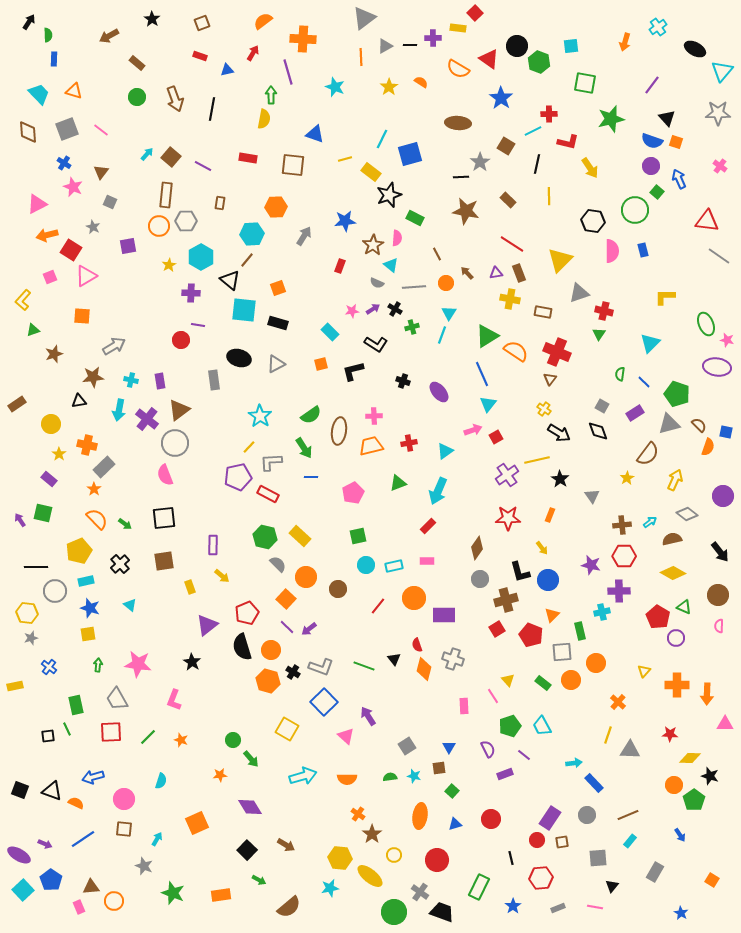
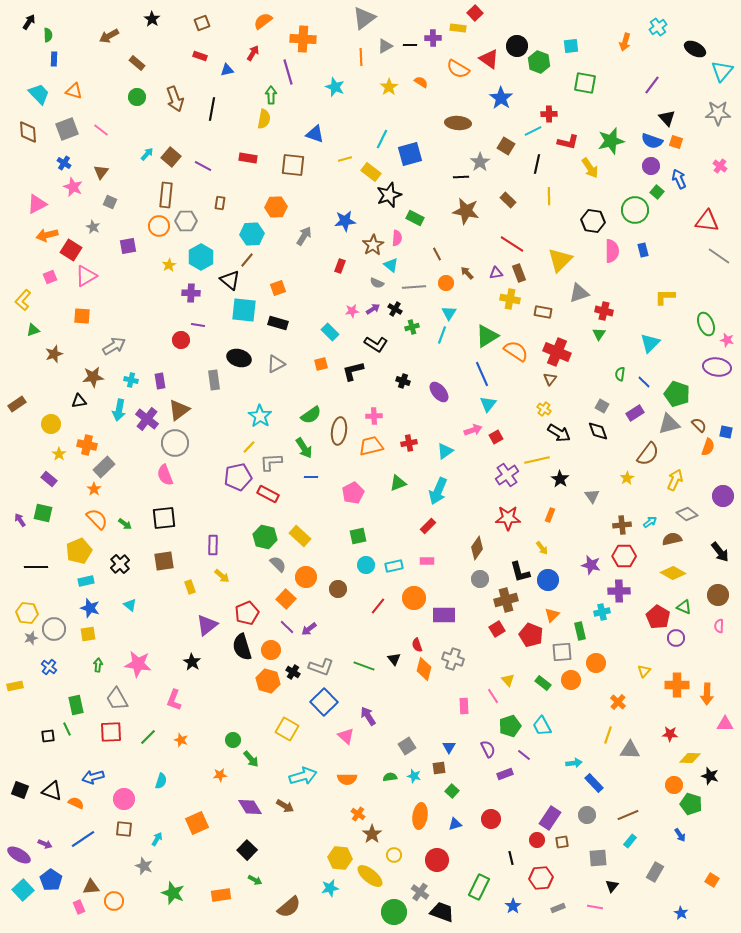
green star at (611, 119): moved 22 px down
gray circle at (55, 591): moved 1 px left, 38 px down
green pentagon at (694, 800): moved 3 px left, 4 px down; rotated 20 degrees counterclockwise
brown arrow at (286, 845): moved 1 px left, 39 px up
green arrow at (259, 880): moved 4 px left
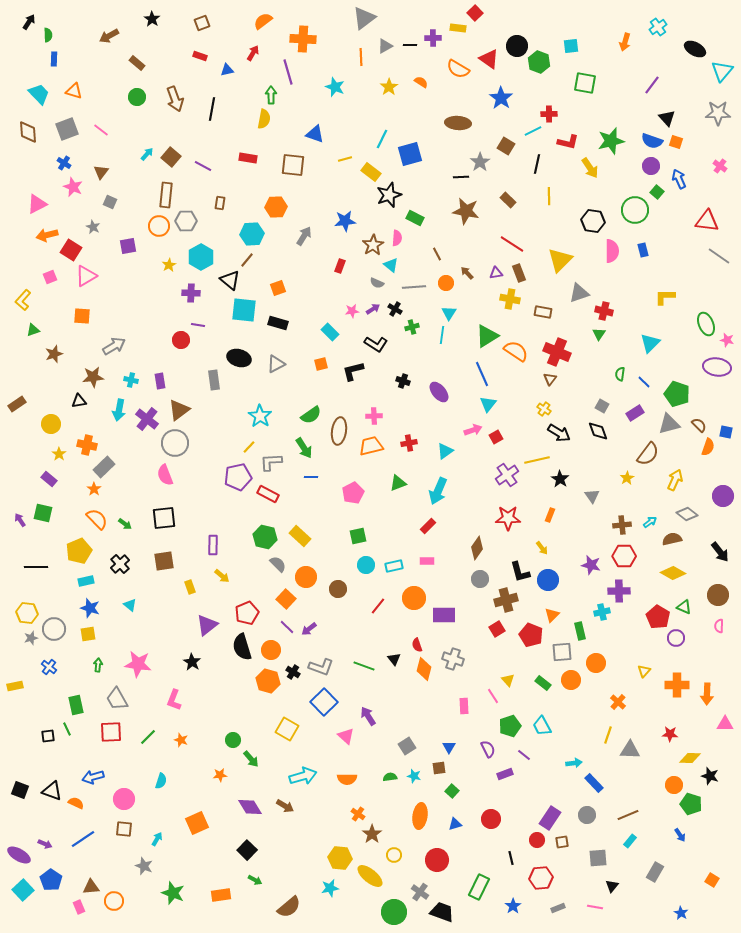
cyan line at (442, 335): rotated 12 degrees counterclockwise
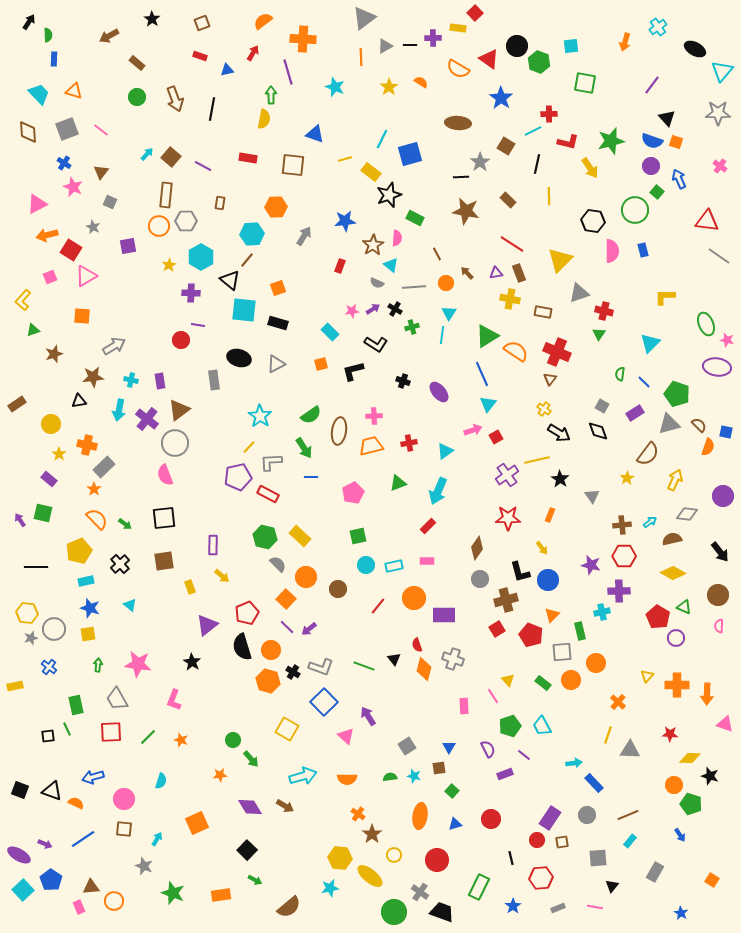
gray diamond at (687, 514): rotated 30 degrees counterclockwise
yellow triangle at (644, 671): moved 3 px right, 5 px down
pink triangle at (725, 724): rotated 18 degrees clockwise
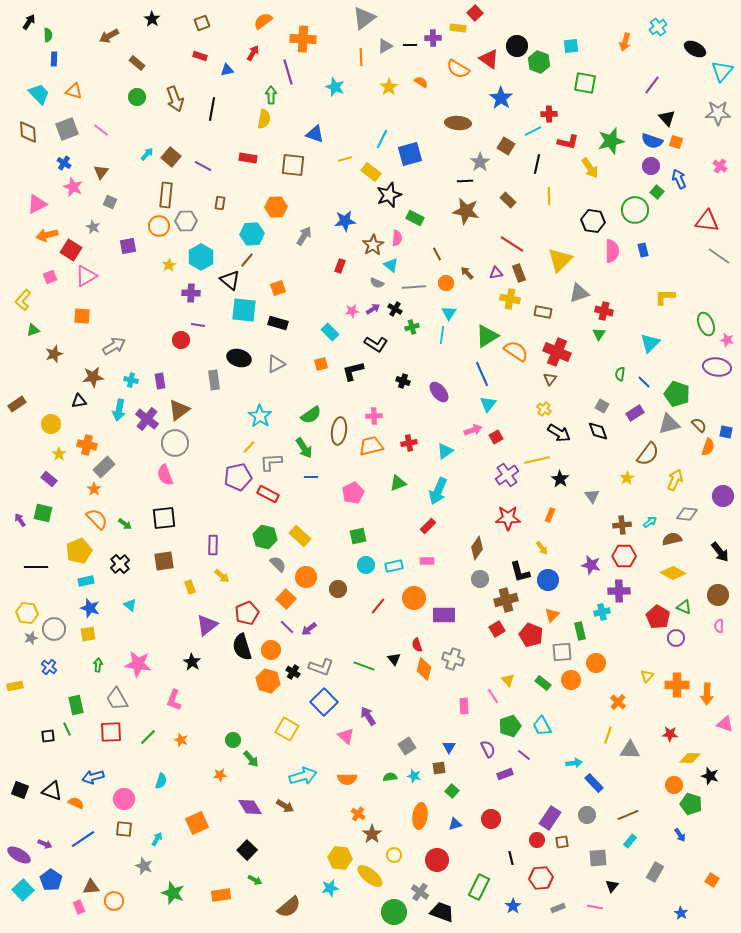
black line at (461, 177): moved 4 px right, 4 px down
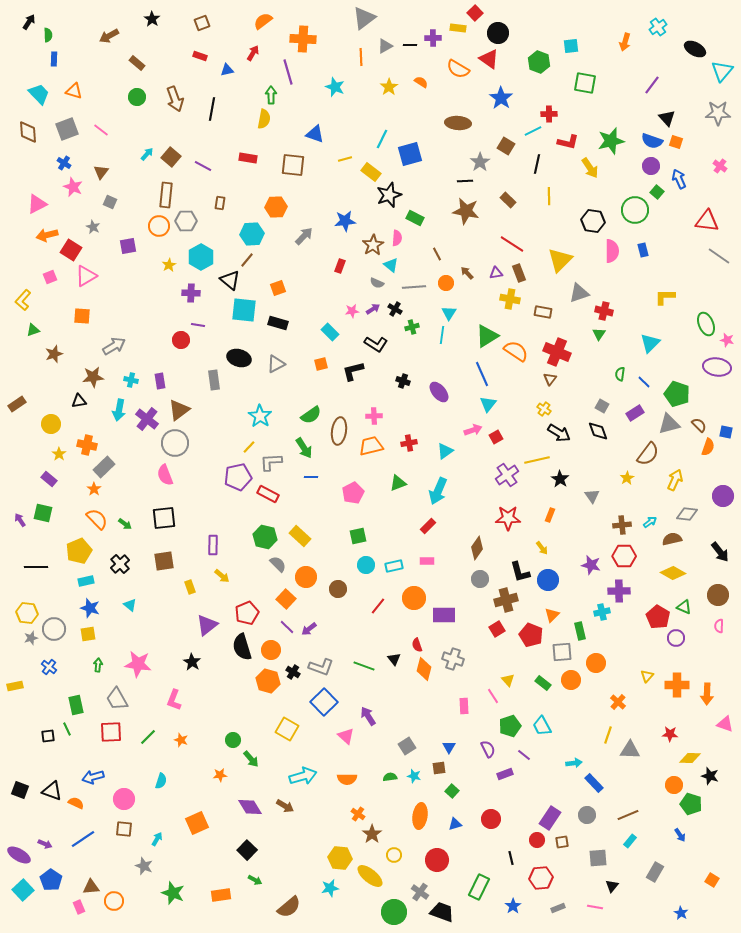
black circle at (517, 46): moved 19 px left, 13 px up
gray arrow at (304, 236): rotated 12 degrees clockwise
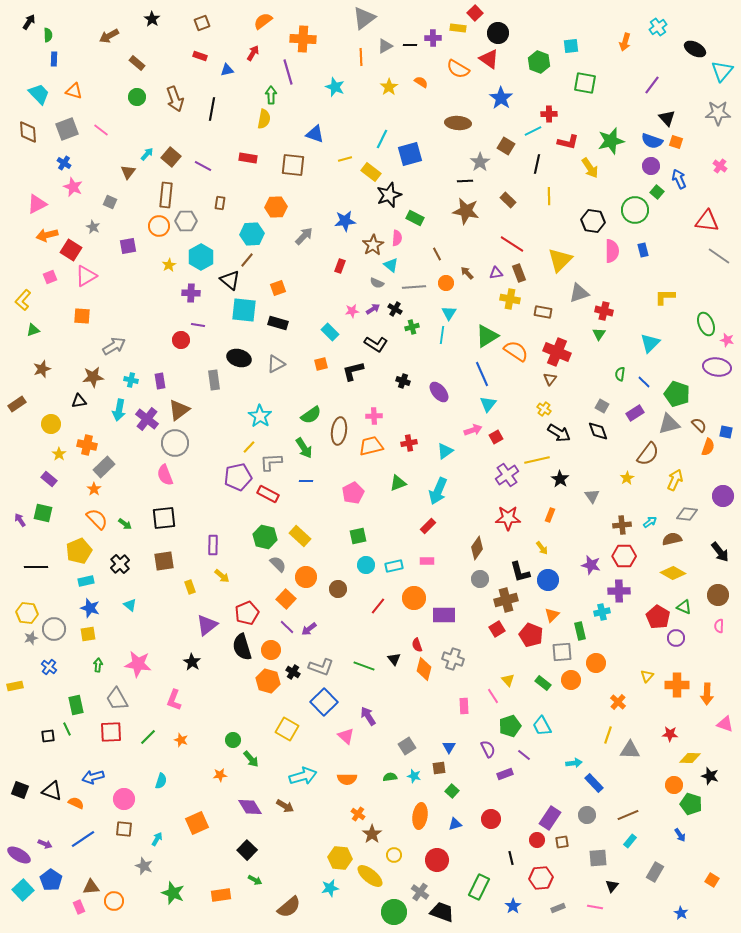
brown triangle at (101, 172): moved 27 px right
brown star at (54, 354): moved 12 px left, 15 px down
blue line at (311, 477): moved 5 px left, 4 px down
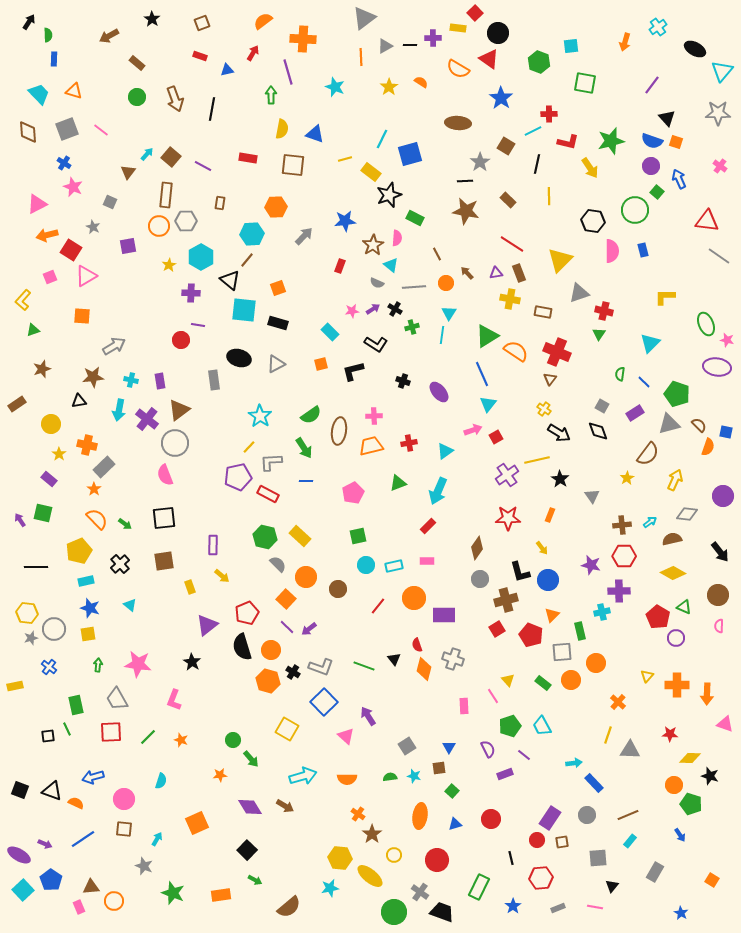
yellow semicircle at (264, 119): moved 18 px right, 10 px down
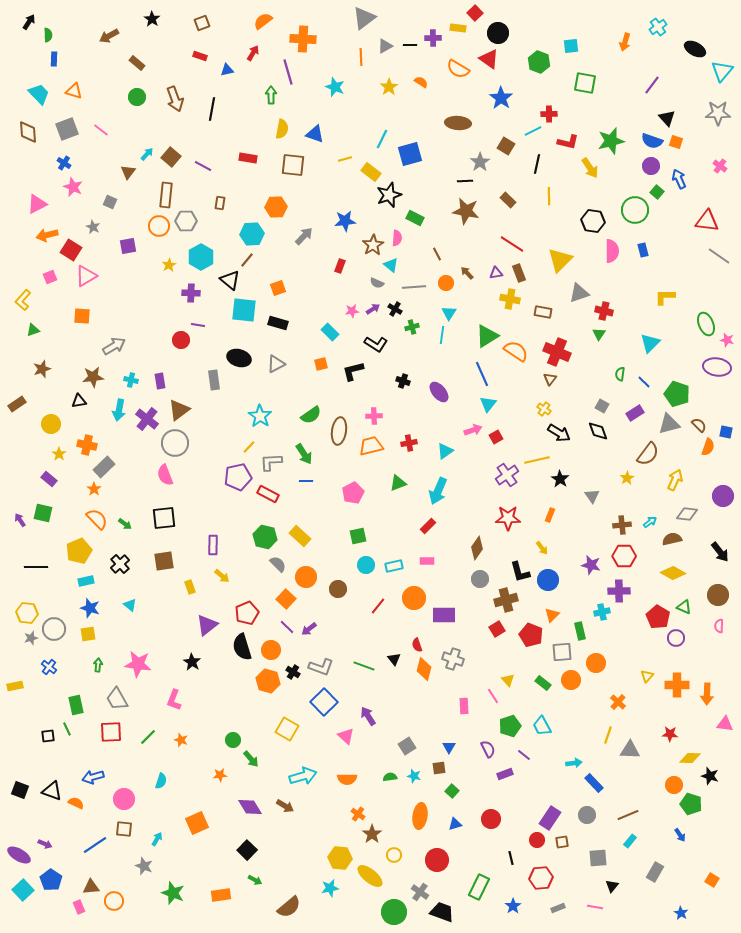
green arrow at (304, 448): moved 6 px down
pink triangle at (725, 724): rotated 12 degrees counterclockwise
blue line at (83, 839): moved 12 px right, 6 px down
